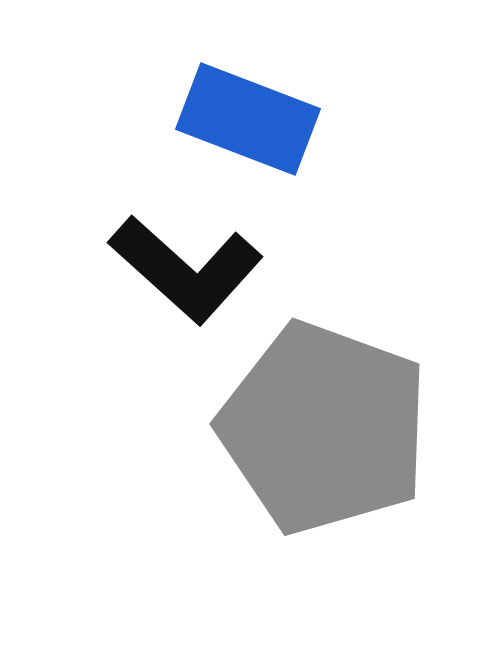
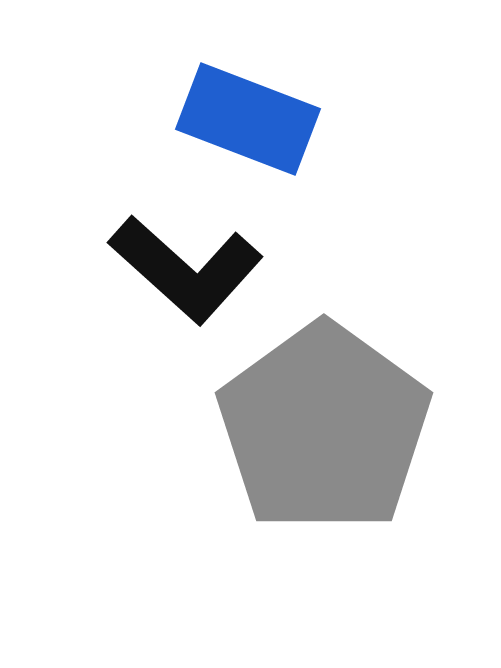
gray pentagon: rotated 16 degrees clockwise
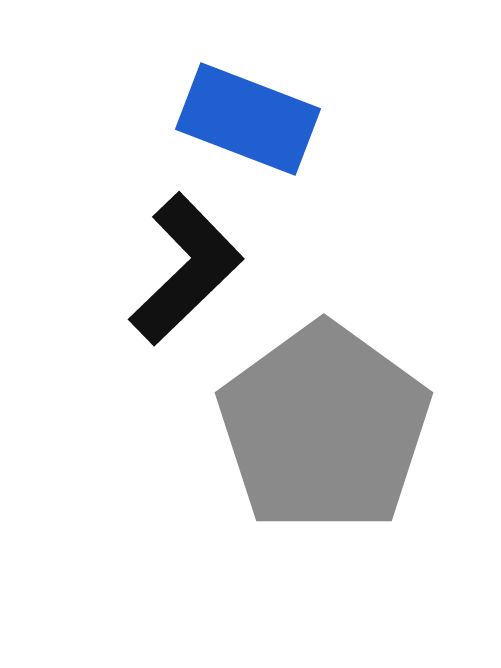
black L-shape: rotated 86 degrees counterclockwise
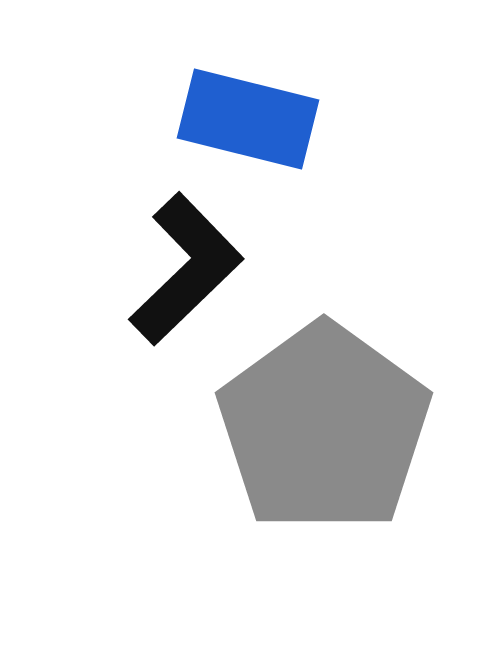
blue rectangle: rotated 7 degrees counterclockwise
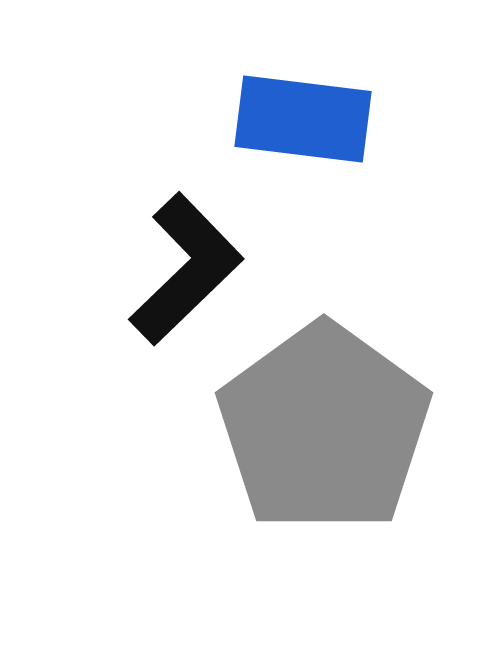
blue rectangle: moved 55 px right; rotated 7 degrees counterclockwise
